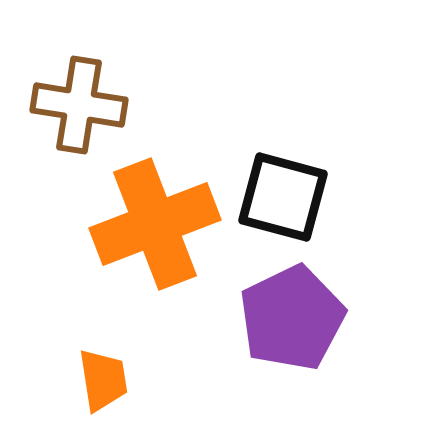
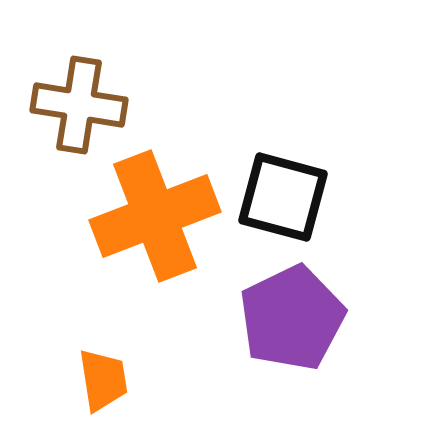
orange cross: moved 8 px up
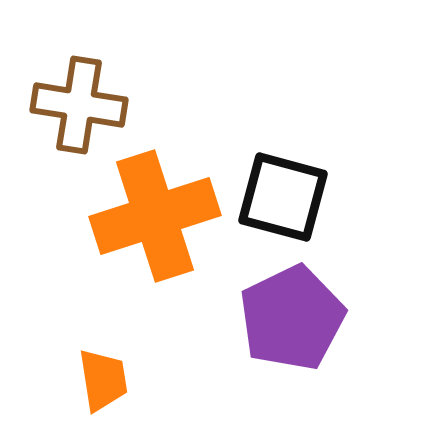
orange cross: rotated 3 degrees clockwise
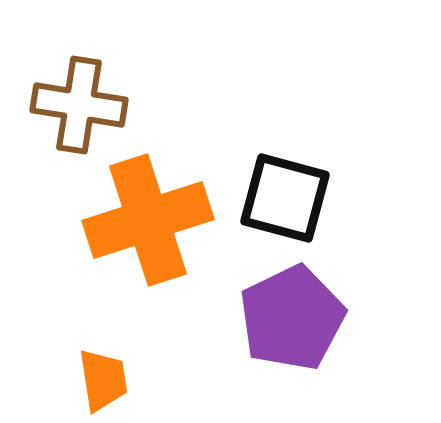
black square: moved 2 px right, 1 px down
orange cross: moved 7 px left, 4 px down
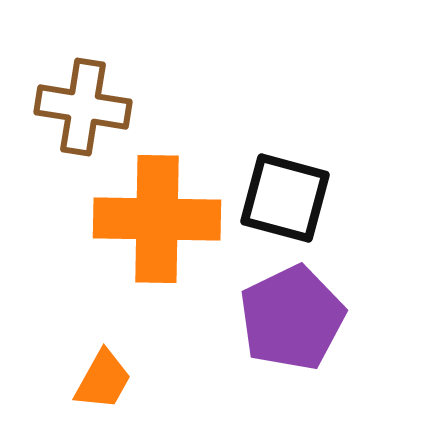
brown cross: moved 4 px right, 2 px down
orange cross: moved 9 px right, 1 px up; rotated 19 degrees clockwise
orange trapezoid: rotated 38 degrees clockwise
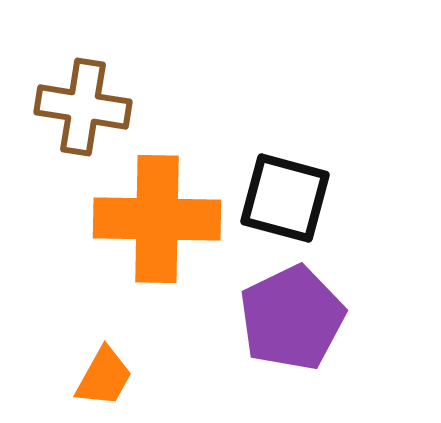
orange trapezoid: moved 1 px right, 3 px up
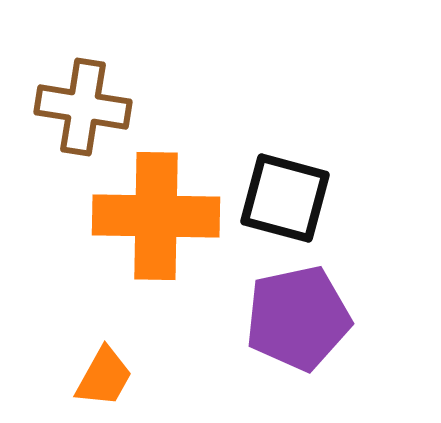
orange cross: moved 1 px left, 3 px up
purple pentagon: moved 6 px right; rotated 14 degrees clockwise
